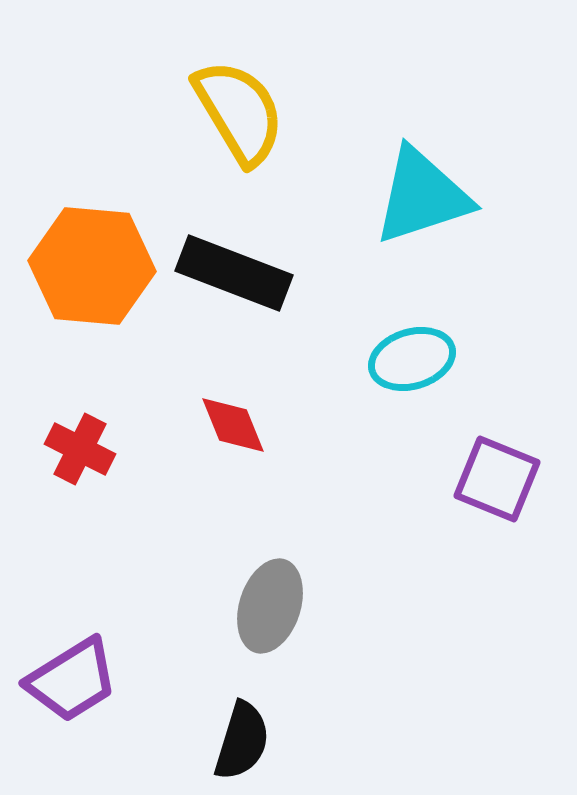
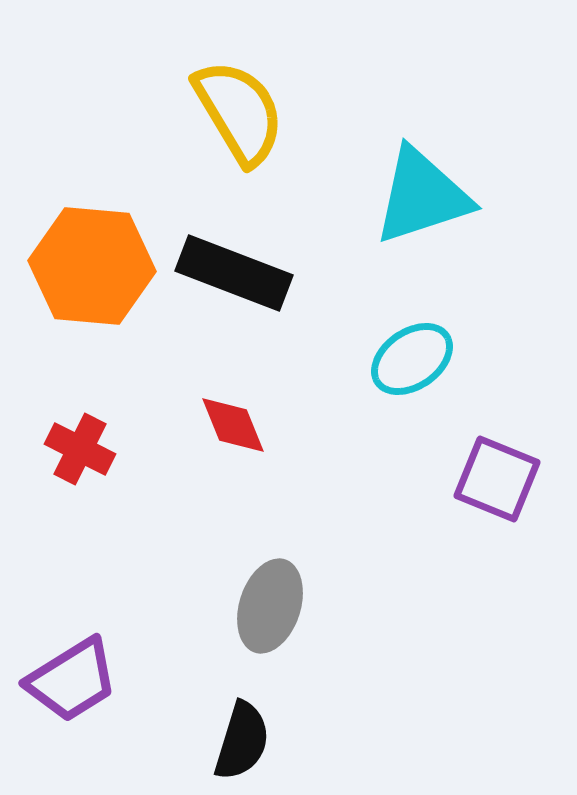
cyan ellipse: rotated 18 degrees counterclockwise
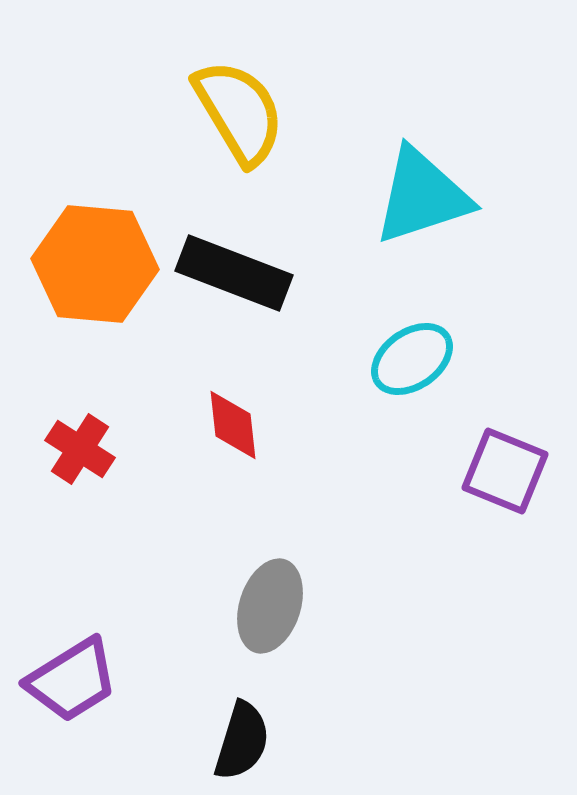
orange hexagon: moved 3 px right, 2 px up
red diamond: rotated 16 degrees clockwise
red cross: rotated 6 degrees clockwise
purple square: moved 8 px right, 8 px up
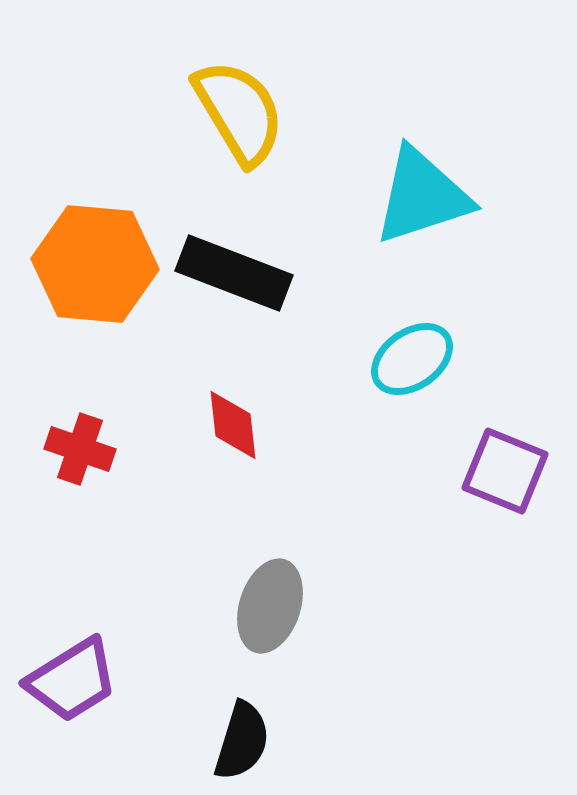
red cross: rotated 14 degrees counterclockwise
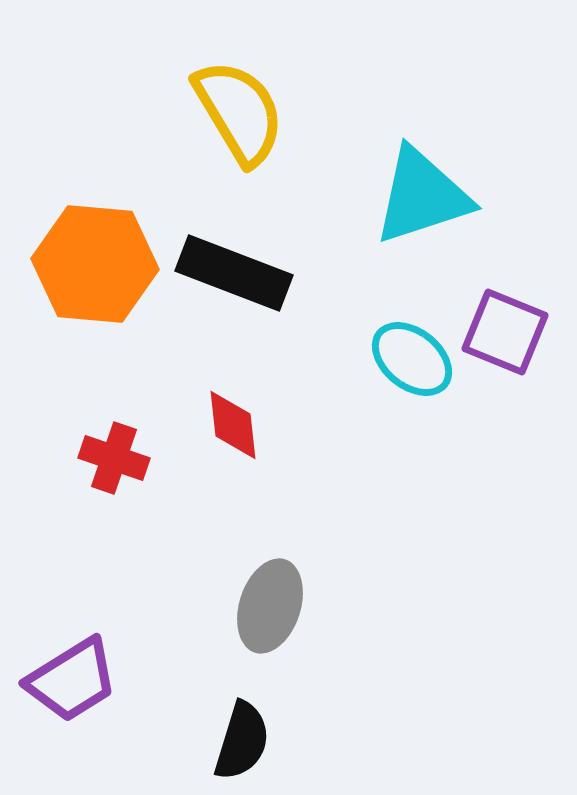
cyan ellipse: rotated 74 degrees clockwise
red cross: moved 34 px right, 9 px down
purple square: moved 139 px up
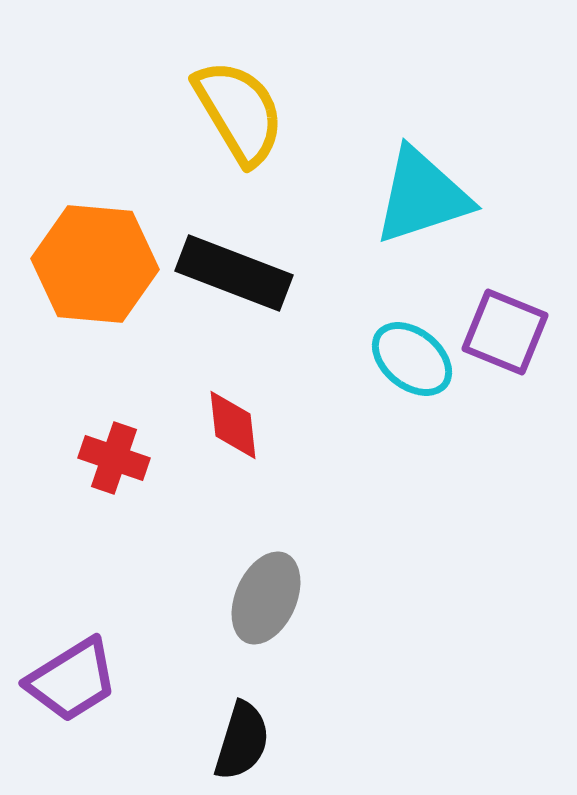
gray ellipse: moved 4 px left, 8 px up; rotated 6 degrees clockwise
